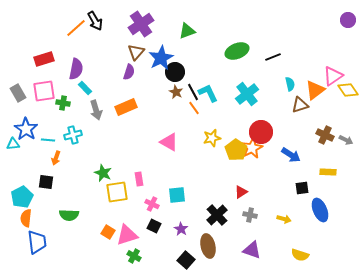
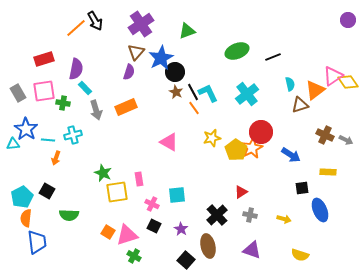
yellow diamond at (348, 90): moved 8 px up
black square at (46, 182): moved 1 px right, 9 px down; rotated 21 degrees clockwise
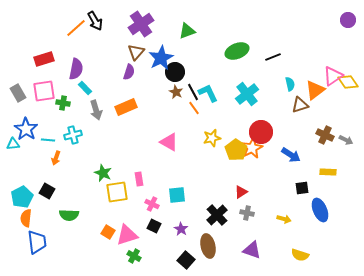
gray cross at (250, 215): moved 3 px left, 2 px up
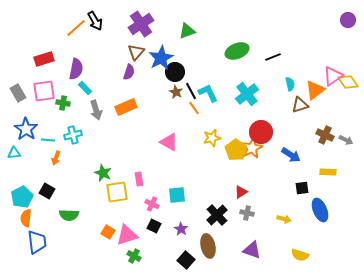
black line at (193, 92): moved 2 px left, 1 px up
cyan triangle at (13, 144): moved 1 px right, 9 px down
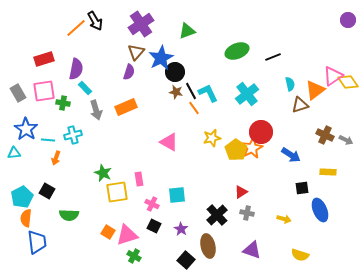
brown star at (176, 92): rotated 16 degrees counterclockwise
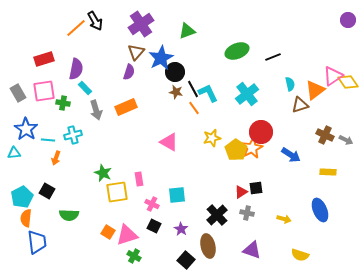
black line at (191, 91): moved 2 px right, 2 px up
black square at (302, 188): moved 46 px left
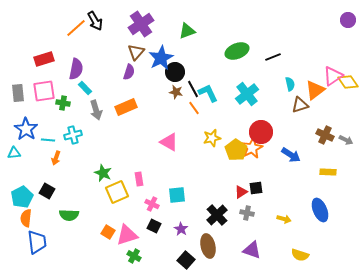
gray rectangle at (18, 93): rotated 24 degrees clockwise
yellow square at (117, 192): rotated 15 degrees counterclockwise
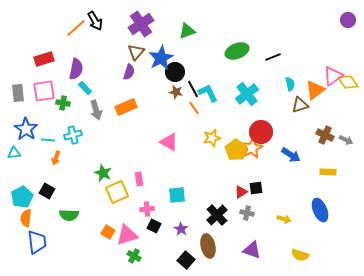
pink cross at (152, 204): moved 5 px left, 5 px down; rotated 32 degrees counterclockwise
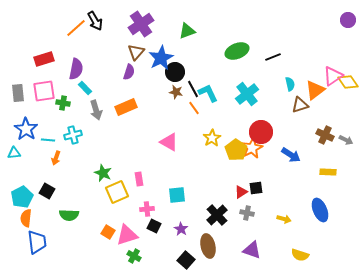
yellow star at (212, 138): rotated 18 degrees counterclockwise
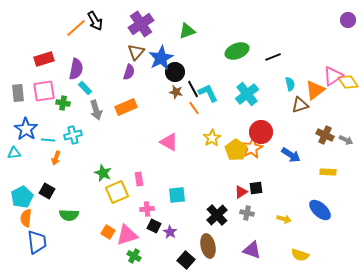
blue ellipse at (320, 210): rotated 25 degrees counterclockwise
purple star at (181, 229): moved 11 px left, 3 px down
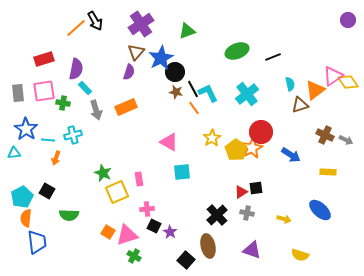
cyan square at (177, 195): moved 5 px right, 23 px up
